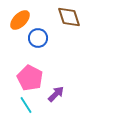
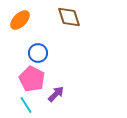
blue circle: moved 15 px down
pink pentagon: moved 2 px right, 1 px down
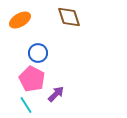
orange ellipse: rotated 15 degrees clockwise
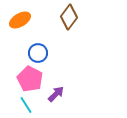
brown diamond: rotated 55 degrees clockwise
pink pentagon: moved 2 px left
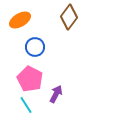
blue circle: moved 3 px left, 6 px up
purple arrow: rotated 18 degrees counterclockwise
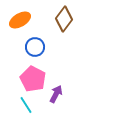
brown diamond: moved 5 px left, 2 px down
pink pentagon: moved 3 px right
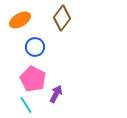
brown diamond: moved 2 px left, 1 px up
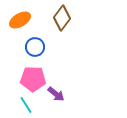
pink pentagon: rotated 25 degrees counterclockwise
purple arrow: rotated 102 degrees clockwise
